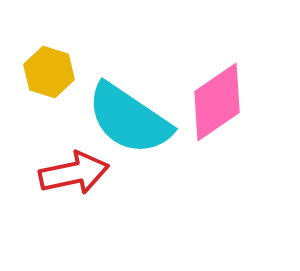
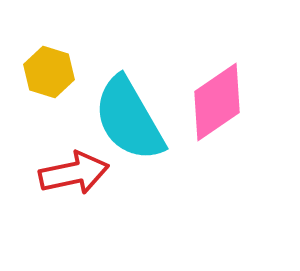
cyan semicircle: rotated 26 degrees clockwise
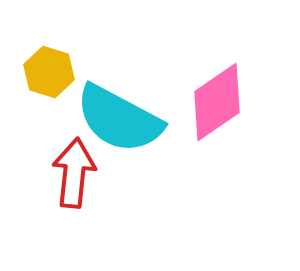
cyan semicircle: moved 10 px left; rotated 32 degrees counterclockwise
red arrow: rotated 72 degrees counterclockwise
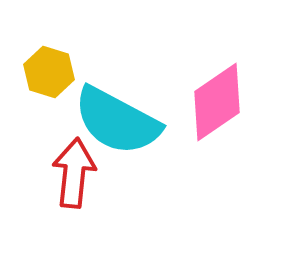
cyan semicircle: moved 2 px left, 2 px down
